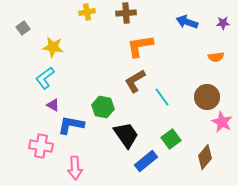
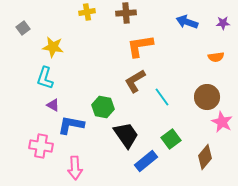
cyan L-shape: rotated 35 degrees counterclockwise
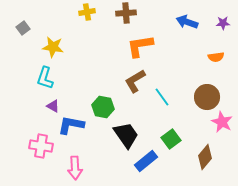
purple triangle: moved 1 px down
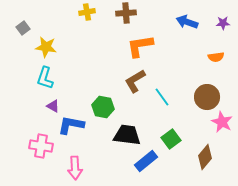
yellow star: moved 7 px left
black trapezoid: moved 1 px right; rotated 48 degrees counterclockwise
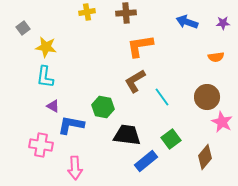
cyan L-shape: moved 1 px up; rotated 10 degrees counterclockwise
pink cross: moved 1 px up
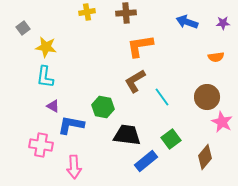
pink arrow: moved 1 px left, 1 px up
